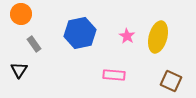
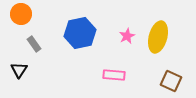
pink star: rotated 14 degrees clockwise
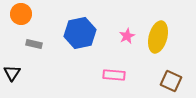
gray rectangle: rotated 42 degrees counterclockwise
black triangle: moved 7 px left, 3 px down
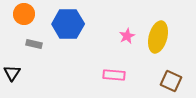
orange circle: moved 3 px right
blue hexagon: moved 12 px left, 9 px up; rotated 12 degrees clockwise
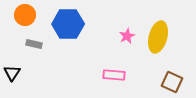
orange circle: moved 1 px right, 1 px down
brown square: moved 1 px right, 1 px down
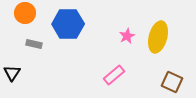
orange circle: moved 2 px up
pink rectangle: rotated 45 degrees counterclockwise
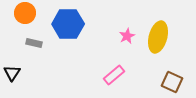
gray rectangle: moved 1 px up
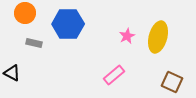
black triangle: rotated 36 degrees counterclockwise
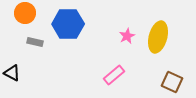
gray rectangle: moved 1 px right, 1 px up
